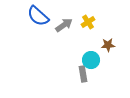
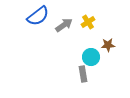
blue semicircle: rotated 80 degrees counterclockwise
cyan circle: moved 3 px up
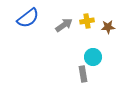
blue semicircle: moved 10 px left, 2 px down
yellow cross: moved 1 px left, 1 px up; rotated 24 degrees clockwise
brown star: moved 18 px up
cyan circle: moved 2 px right
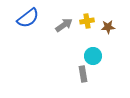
cyan circle: moved 1 px up
